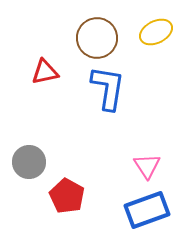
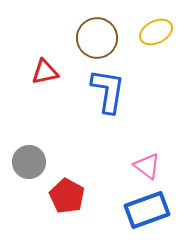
blue L-shape: moved 3 px down
pink triangle: rotated 20 degrees counterclockwise
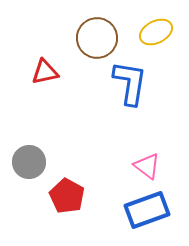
blue L-shape: moved 22 px right, 8 px up
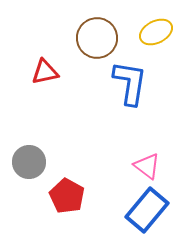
blue rectangle: rotated 30 degrees counterclockwise
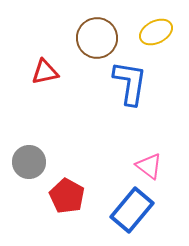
pink triangle: moved 2 px right
blue rectangle: moved 15 px left
